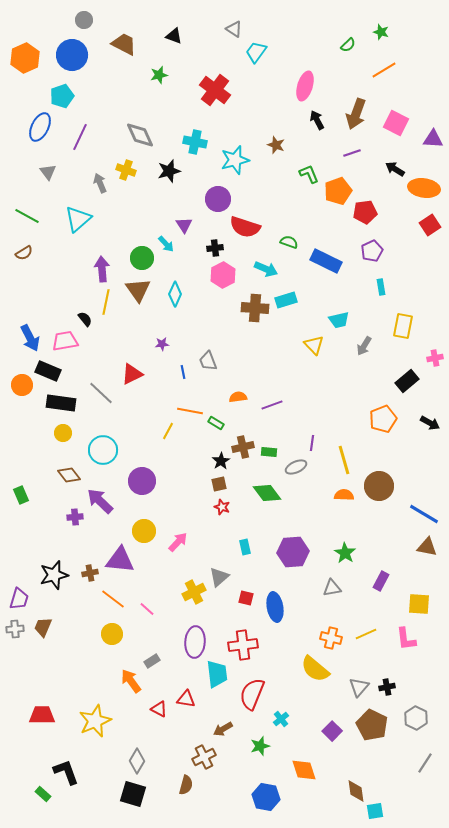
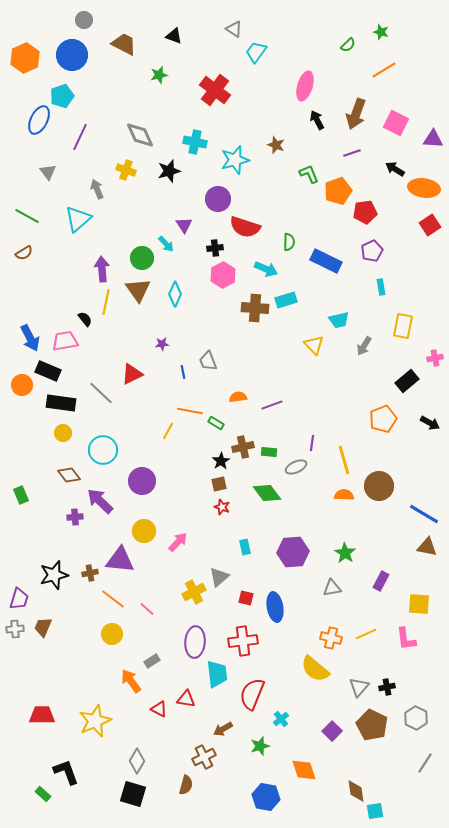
blue ellipse at (40, 127): moved 1 px left, 7 px up
gray arrow at (100, 183): moved 3 px left, 6 px down
green semicircle at (289, 242): rotated 72 degrees clockwise
red cross at (243, 645): moved 4 px up
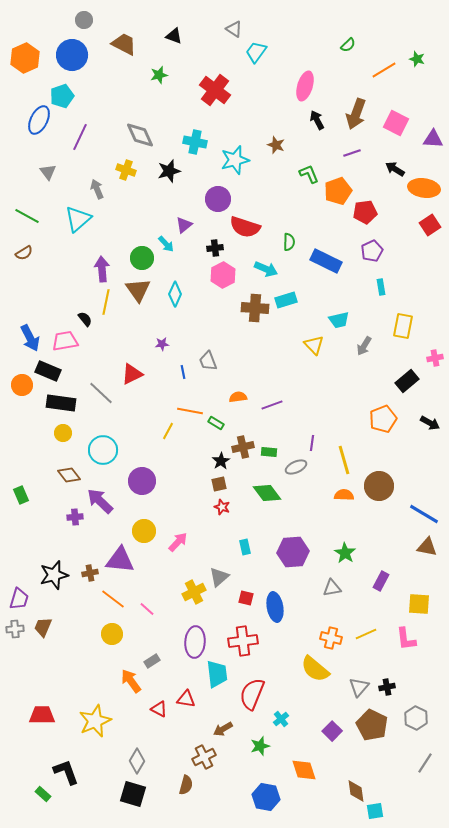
green star at (381, 32): moved 36 px right, 27 px down
purple triangle at (184, 225): rotated 24 degrees clockwise
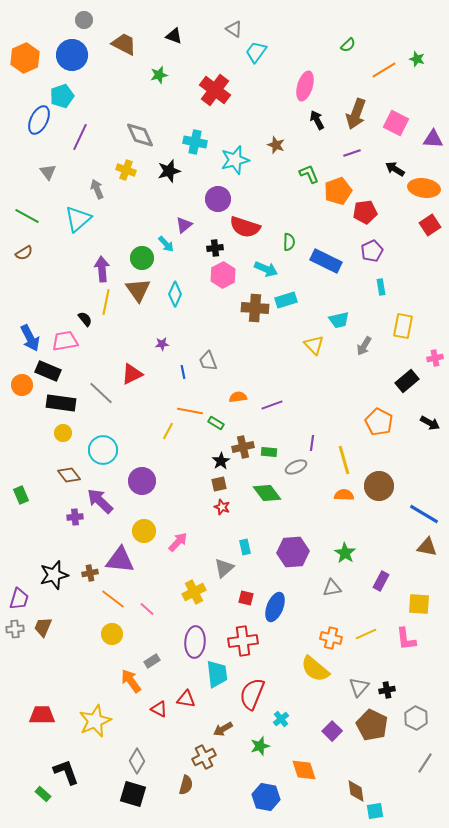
orange pentagon at (383, 419): moved 4 px left, 3 px down; rotated 24 degrees counterclockwise
gray triangle at (219, 577): moved 5 px right, 9 px up
blue ellipse at (275, 607): rotated 32 degrees clockwise
black cross at (387, 687): moved 3 px down
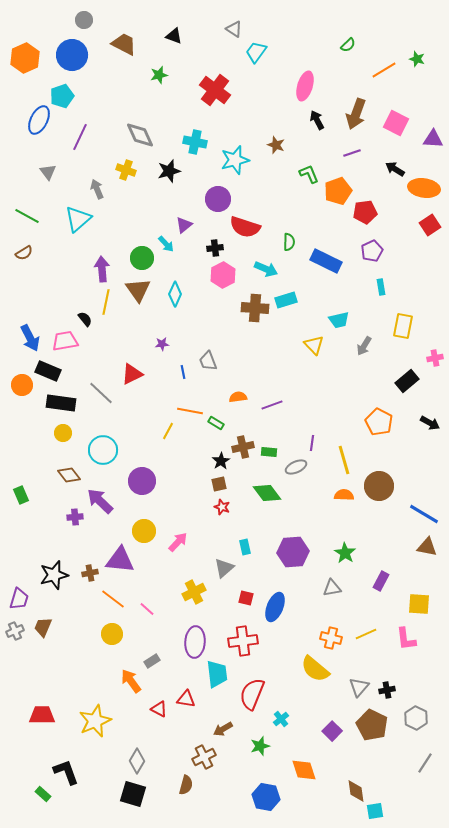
gray cross at (15, 629): moved 2 px down; rotated 18 degrees counterclockwise
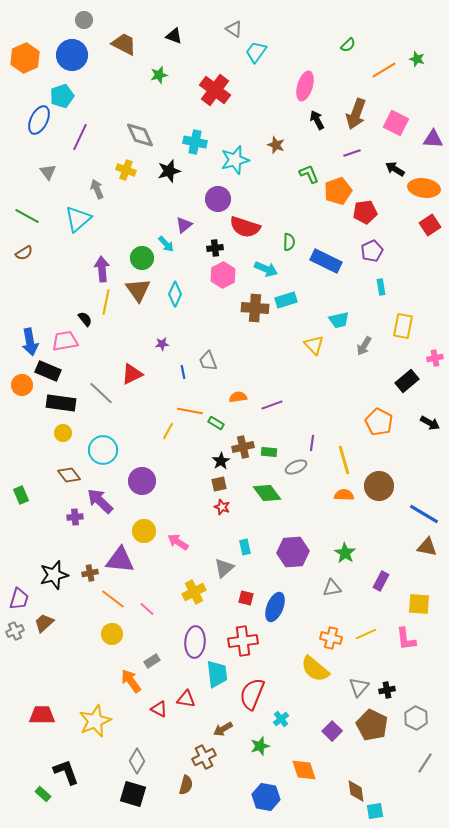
blue arrow at (30, 338): moved 4 px down; rotated 16 degrees clockwise
pink arrow at (178, 542): rotated 100 degrees counterclockwise
brown trapezoid at (43, 627): moved 1 px right, 4 px up; rotated 25 degrees clockwise
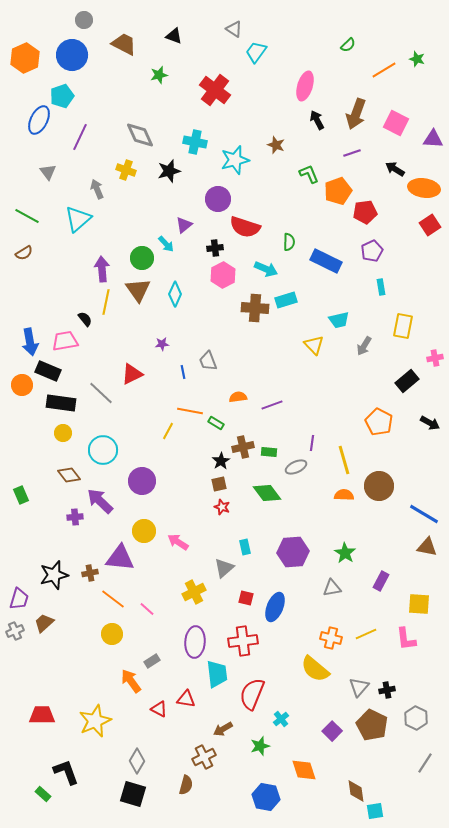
purple triangle at (120, 560): moved 2 px up
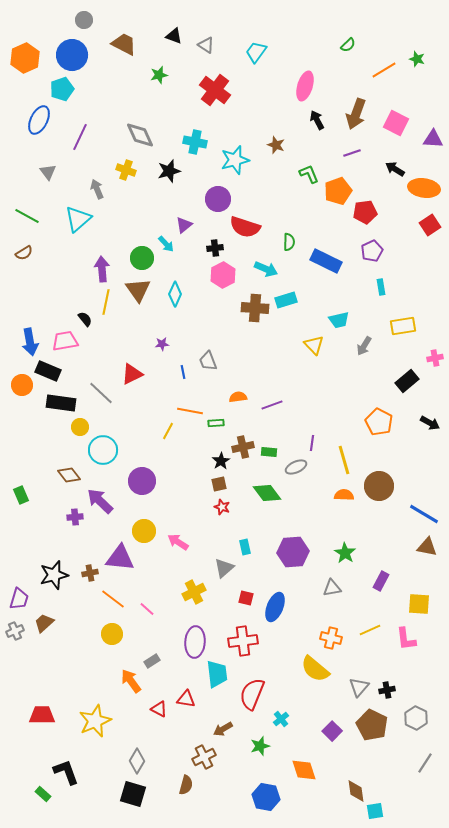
gray triangle at (234, 29): moved 28 px left, 16 px down
cyan pentagon at (62, 96): moved 7 px up
yellow rectangle at (403, 326): rotated 70 degrees clockwise
green rectangle at (216, 423): rotated 35 degrees counterclockwise
yellow circle at (63, 433): moved 17 px right, 6 px up
yellow line at (366, 634): moved 4 px right, 4 px up
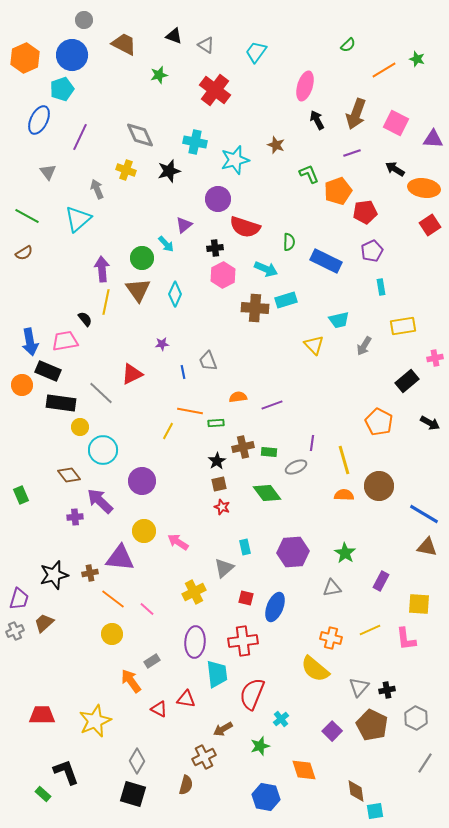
black star at (221, 461): moved 4 px left
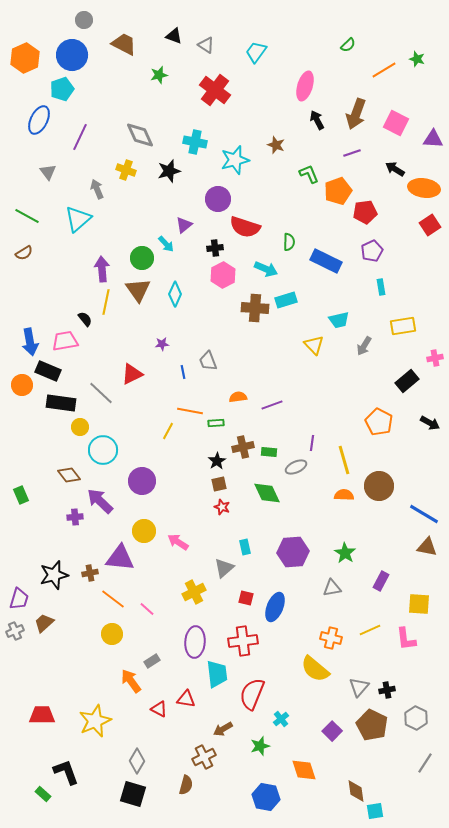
green diamond at (267, 493): rotated 12 degrees clockwise
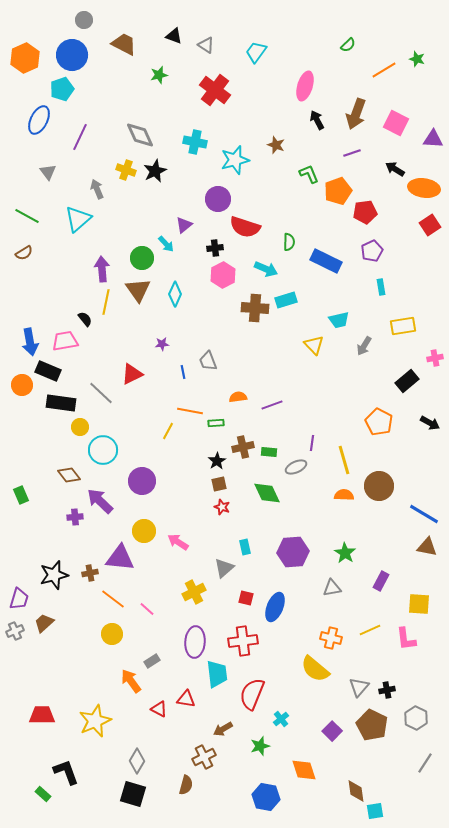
black star at (169, 171): moved 14 px left; rotated 10 degrees counterclockwise
